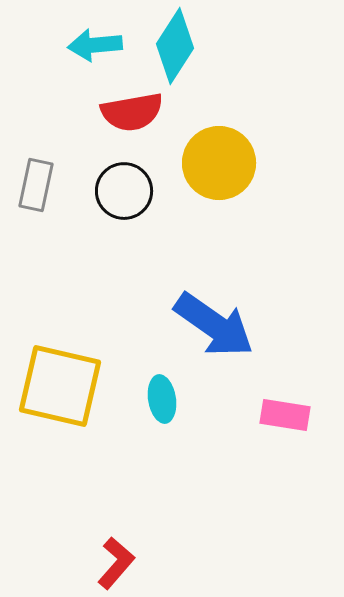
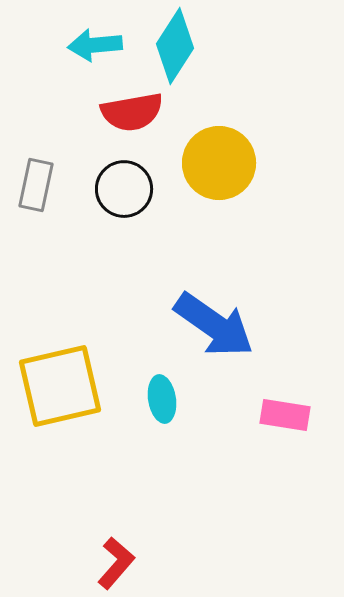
black circle: moved 2 px up
yellow square: rotated 26 degrees counterclockwise
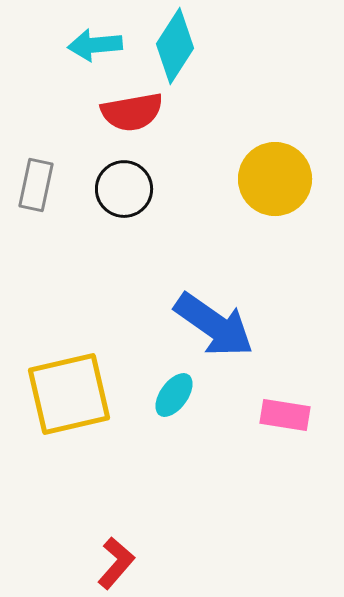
yellow circle: moved 56 px right, 16 px down
yellow square: moved 9 px right, 8 px down
cyan ellipse: moved 12 px right, 4 px up; rotated 45 degrees clockwise
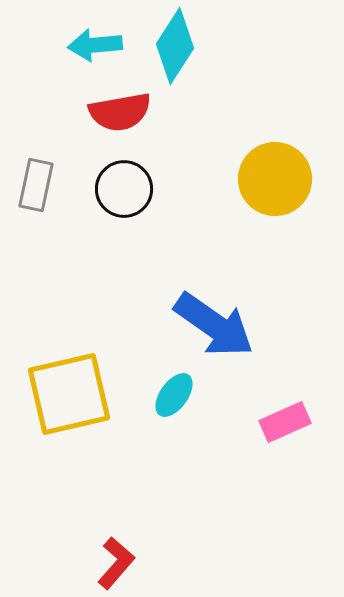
red semicircle: moved 12 px left
pink rectangle: moved 7 px down; rotated 33 degrees counterclockwise
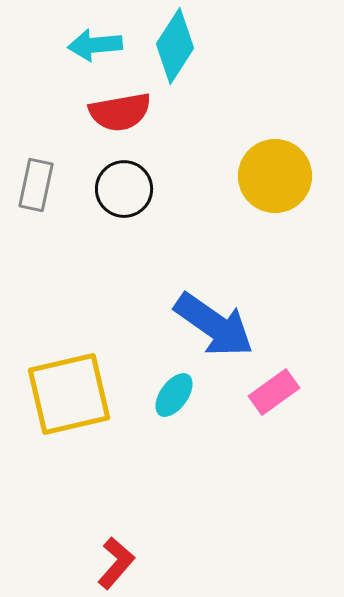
yellow circle: moved 3 px up
pink rectangle: moved 11 px left, 30 px up; rotated 12 degrees counterclockwise
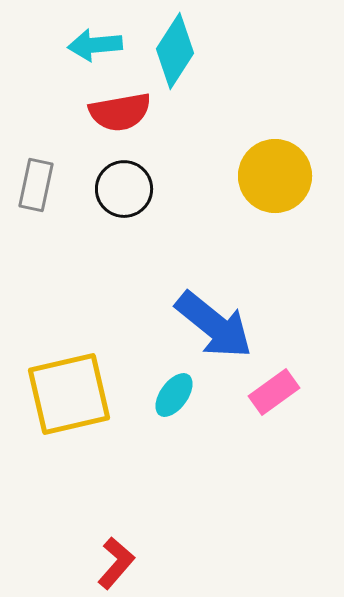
cyan diamond: moved 5 px down
blue arrow: rotated 4 degrees clockwise
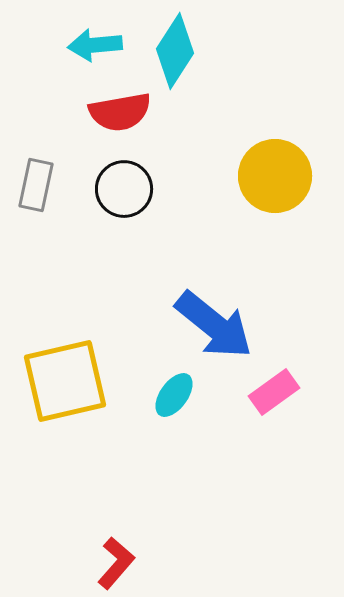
yellow square: moved 4 px left, 13 px up
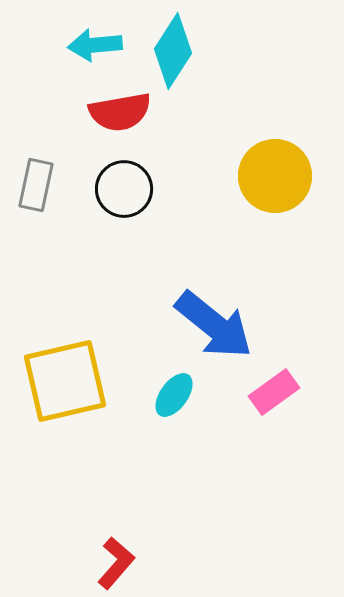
cyan diamond: moved 2 px left
